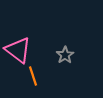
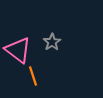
gray star: moved 13 px left, 13 px up
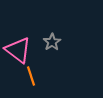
orange line: moved 2 px left
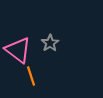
gray star: moved 2 px left, 1 px down
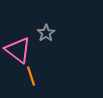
gray star: moved 4 px left, 10 px up
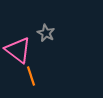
gray star: rotated 12 degrees counterclockwise
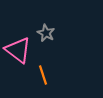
orange line: moved 12 px right, 1 px up
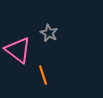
gray star: moved 3 px right
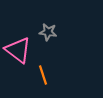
gray star: moved 1 px left, 1 px up; rotated 18 degrees counterclockwise
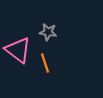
orange line: moved 2 px right, 12 px up
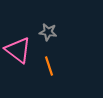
orange line: moved 4 px right, 3 px down
